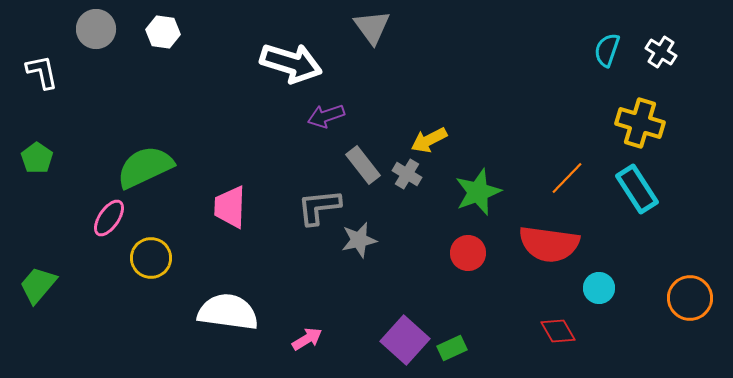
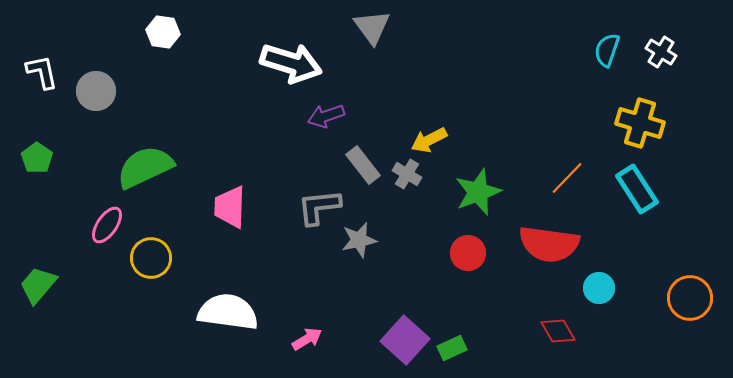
gray circle: moved 62 px down
pink ellipse: moved 2 px left, 7 px down
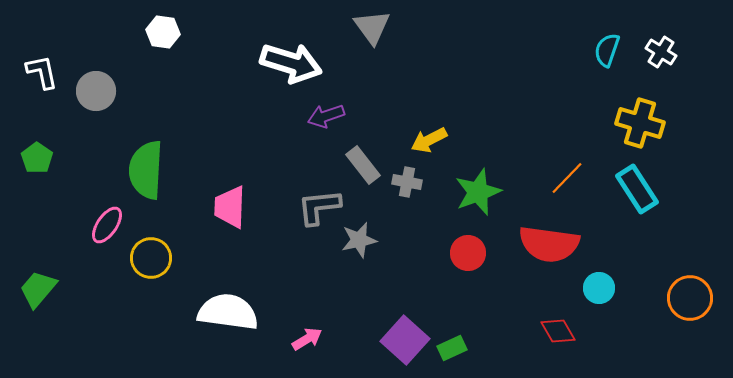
green semicircle: moved 1 px right, 3 px down; rotated 62 degrees counterclockwise
gray cross: moved 8 px down; rotated 20 degrees counterclockwise
green trapezoid: moved 4 px down
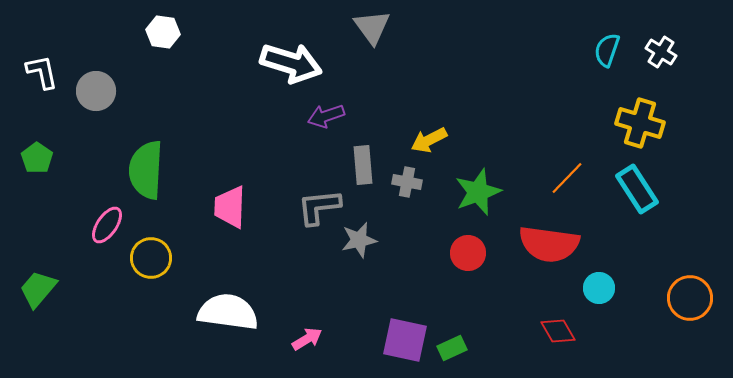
gray rectangle: rotated 33 degrees clockwise
purple square: rotated 30 degrees counterclockwise
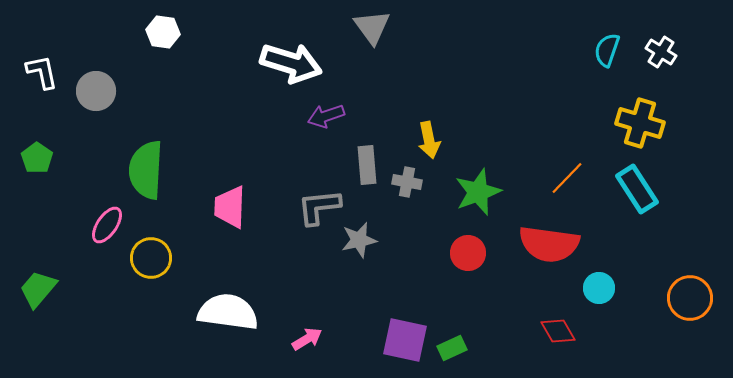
yellow arrow: rotated 75 degrees counterclockwise
gray rectangle: moved 4 px right
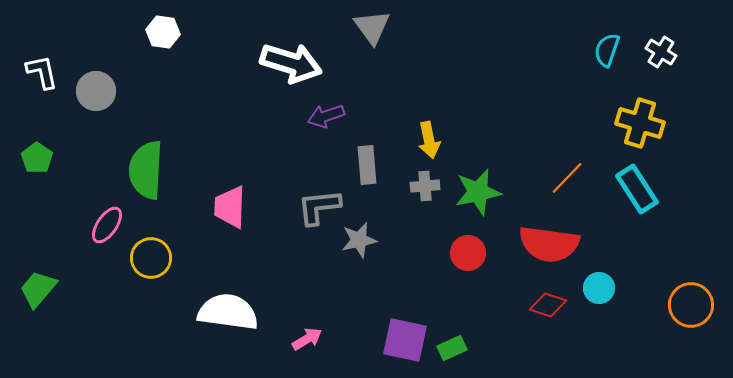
gray cross: moved 18 px right, 4 px down; rotated 16 degrees counterclockwise
green star: rotated 9 degrees clockwise
orange circle: moved 1 px right, 7 px down
red diamond: moved 10 px left, 26 px up; rotated 42 degrees counterclockwise
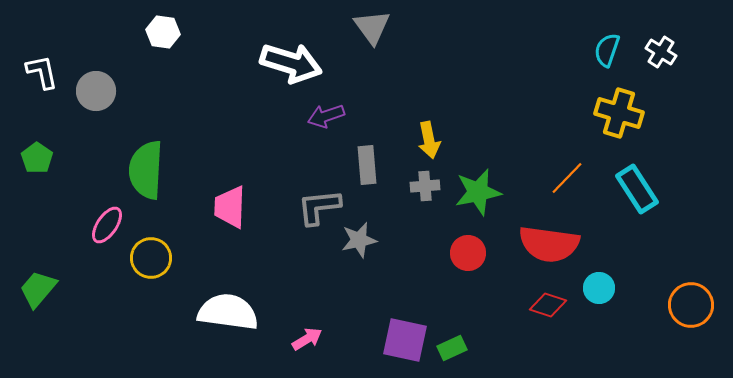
yellow cross: moved 21 px left, 10 px up
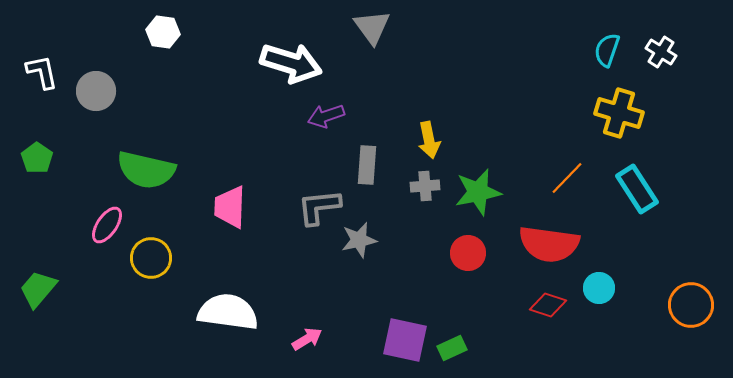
gray rectangle: rotated 9 degrees clockwise
green semicircle: rotated 80 degrees counterclockwise
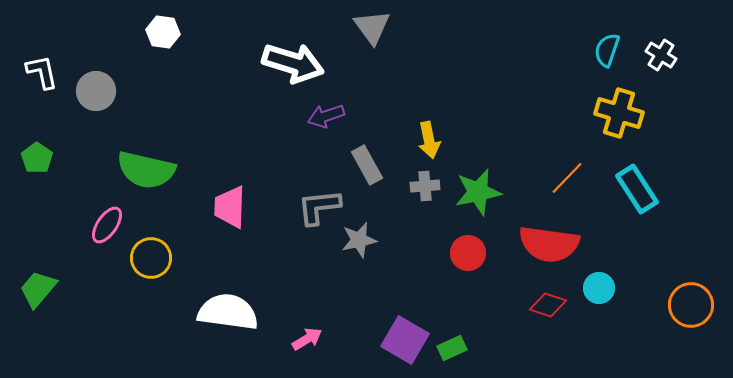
white cross: moved 3 px down
white arrow: moved 2 px right
gray rectangle: rotated 33 degrees counterclockwise
purple square: rotated 18 degrees clockwise
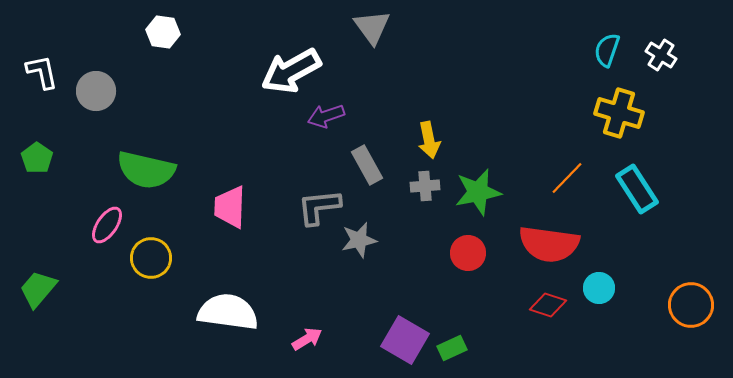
white arrow: moved 2 px left, 8 px down; rotated 134 degrees clockwise
